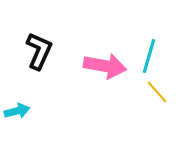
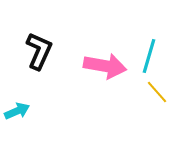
cyan arrow: rotated 10 degrees counterclockwise
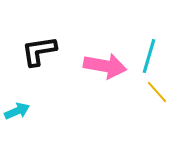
black L-shape: rotated 123 degrees counterclockwise
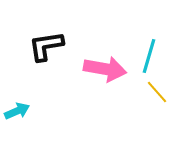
black L-shape: moved 7 px right, 5 px up
pink arrow: moved 3 px down
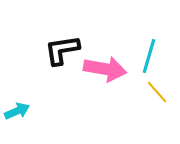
black L-shape: moved 16 px right, 4 px down
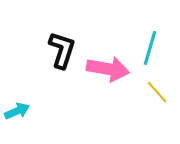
black L-shape: rotated 117 degrees clockwise
cyan line: moved 1 px right, 8 px up
pink arrow: moved 3 px right
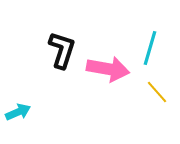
cyan arrow: moved 1 px right, 1 px down
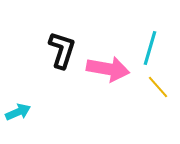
yellow line: moved 1 px right, 5 px up
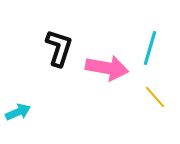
black L-shape: moved 3 px left, 2 px up
pink arrow: moved 1 px left, 1 px up
yellow line: moved 3 px left, 10 px down
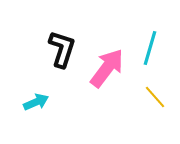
black L-shape: moved 3 px right, 1 px down
pink arrow: rotated 63 degrees counterclockwise
cyan arrow: moved 18 px right, 10 px up
